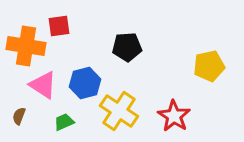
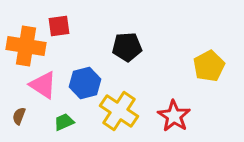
yellow pentagon: rotated 16 degrees counterclockwise
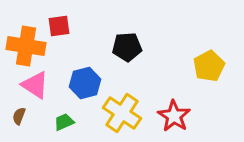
pink triangle: moved 8 px left
yellow cross: moved 3 px right, 2 px down
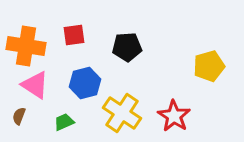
red square: moved 15 px right, 9 px down
yellow pentagon: rotated 12 degrees clockwise
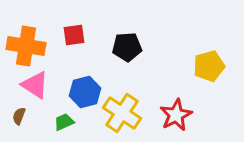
blue hexagon: moved 9 px down
red star: moved 2 px right, 1 px up; rotated 12 degrees clockwise
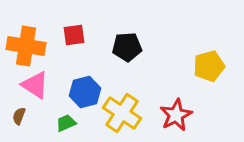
green trapezoid: moved 2 px right, 1 px down
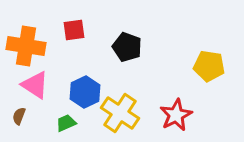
red square: moved 5 px up
black pentagon: rotated 24 degrees clockwise
yellow pentagon: rotated 24 degrees clockwise
blue hexagon: rotated 12 degrees counterclockwise
yellow cross: moved 2 px left
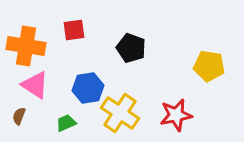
black pentagon: moved 4 px right, 1 px down
blue hexagon: moved 3 px right, 4 px up; rotated 16 degrees clockwise
red star: rotated 16 degrees clockwise
